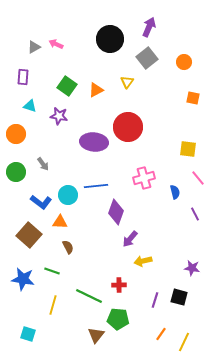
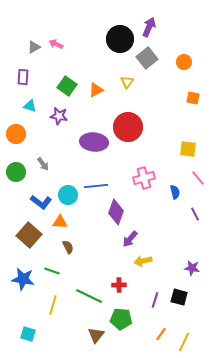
black circle at (110, 39): moved 10 px right
green pentagon at (118, 319): moved 3 px right
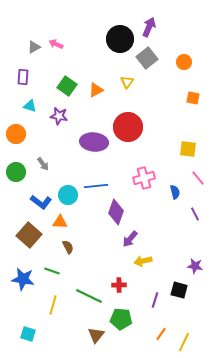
purple star at (192, 268): moved 3 px right, 2 px up
black square at (179, 297): moved 7 px up
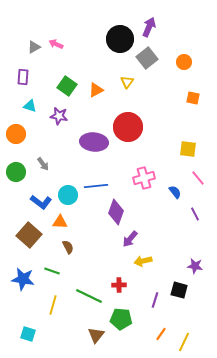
blue semicircle at (175, 192): rotated 24 degrees counterclockwise
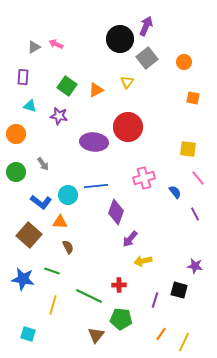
purple arrow at (149, 27): moved 3 px left, 1 px up
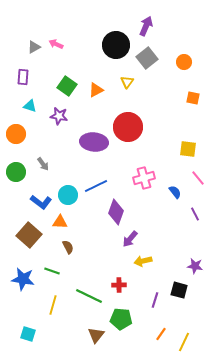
black circle at (120, 39): moved 4 px left, 6 px down
blue line at (96, 186): rotated 20 degrees counterclockwise
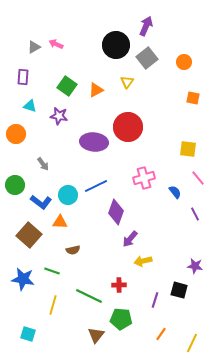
green circle at (16, 172): moved 1 px left, 13 px down
brown semicircle at (68, 247): moved 5 px right, 3 px down; rotated 104 degrees clockwise
yellow line at (184, 342): moved 8 px right, 1 px down
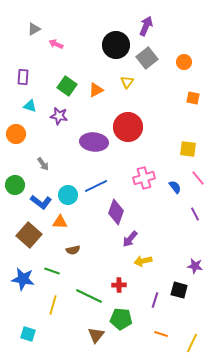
gray triangle at (34, 47): moved 18 px up
blue semicircle at (175, 192): moved 5 px up
orange line at (161, 334): rotated 72 degrees clockwise
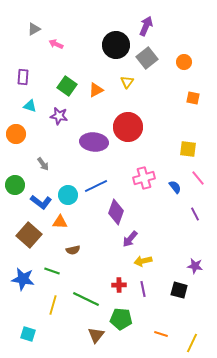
green line at (89, 296): moved 3 px left, 3 px down
purple line at (155, 300): moved 12 px left, 11 px up; rotated 28 degrees counterclockwise
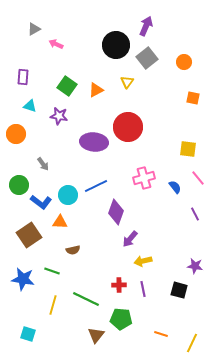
green circle at (15, 185): moved 4 px right
brown square at (29, 235): rotated 15 degrees clockwise
